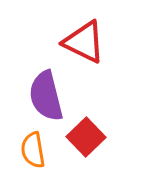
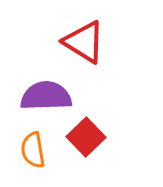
red triangle: rotated 6 degrees clockwise
purple semicircle: rotated 102 degrees clockwise
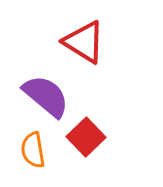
purple semicircle: rotated 42 degrees clockwise
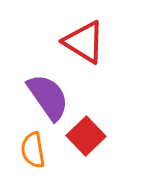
purple semicircle: moved 2 px right, 1 px down; rotated 15 degrees clockwise
red square: moved 1 px up
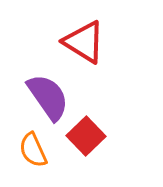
orange semicircle: rotated 15 degrees counterclockwise
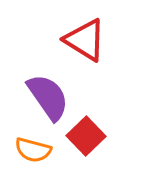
red triangle: moved 1 px right, 2 px up
orange semicircle: rotated 51 degrees counterclockwise
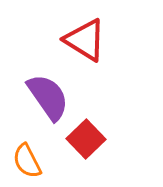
red square: moved 3 px down
orange semicircle: moved 6 px left, 11 px down; rotated 48 degrees clockwise
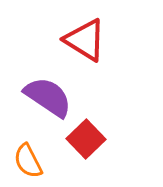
purple semicircle: rotated 21 degrees counterclockwise
orange semicircle: moved 1 px right
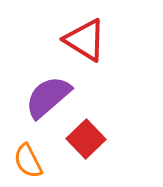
purple semicircle: rotated 75 degrees counterclockwise
